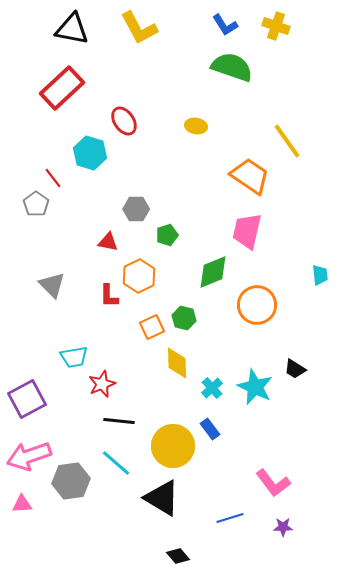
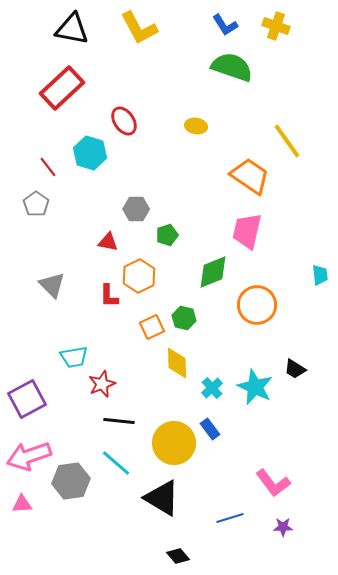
red line at (53, 178): moved 5 px left, 11 px up
yellow circle at (173, 446): moved 1 px right, 3 px up
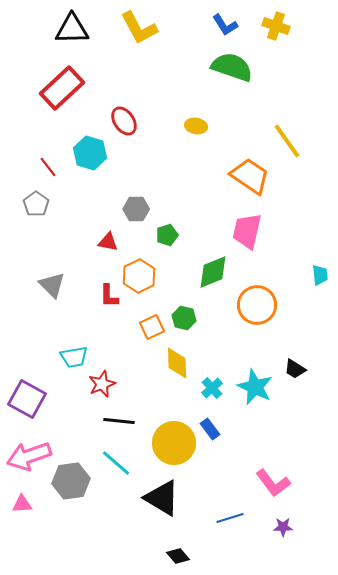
black triangle at (72, 29): rotated 12 degrees counterclockwise
purple square at (27, 399): rotated 33 degrees counterclockwise
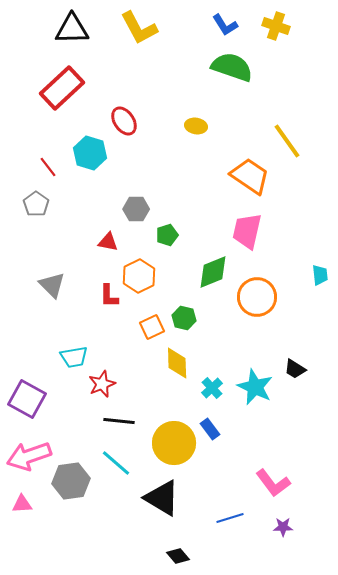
orange circle at (257, 305): moved 8 px up
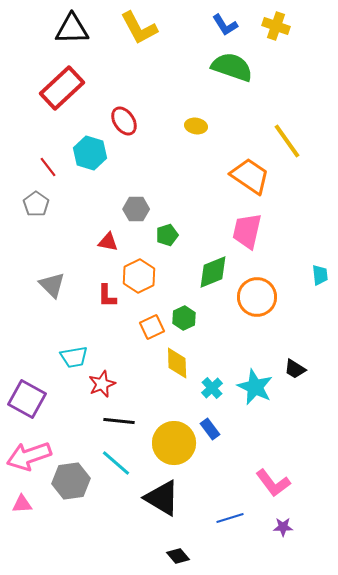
red L-shape at (109, 296): moved 2 px left
green hexagon at (184, 318): rotated 20 degrees clockwise
